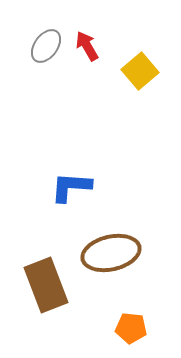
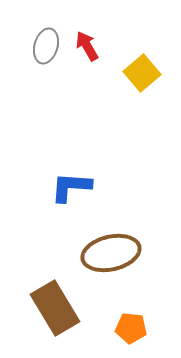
gray ellipse: rotated 20 degrees counterclockwise
yellow square: moved 2 px right, 2 px down
brown rectangle: moved 9 px right, 23 px down; rotated 10 degrees counterclockwise
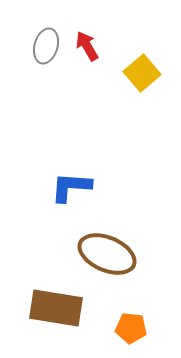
brown ellipse: moved 4 px left, 1 px down; rotated 36 degrees clockwise
brown rectangle: moved 1 px right; rotated 50 degrees counterclockwise
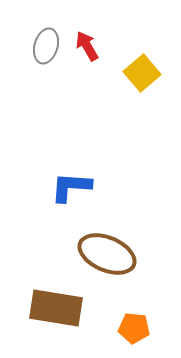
orange pentagon: moved 3 px right
